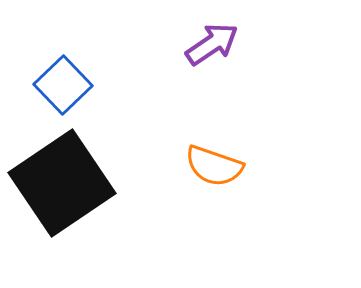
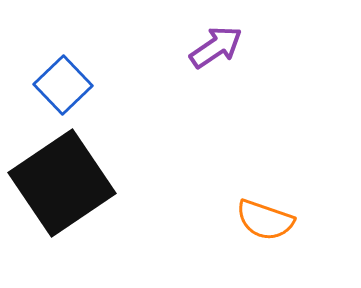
purple arrow: moved 4 px right, 3 px down
orange semicircle: moved 51 px right, 54 px down
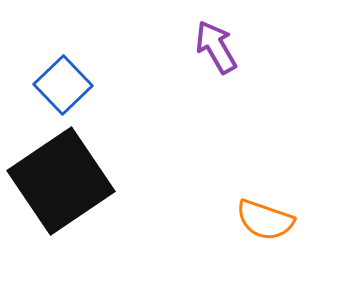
purple arrow: rotated 86 degrees counterclockwise
black square: moved 1 px left, 2 px up
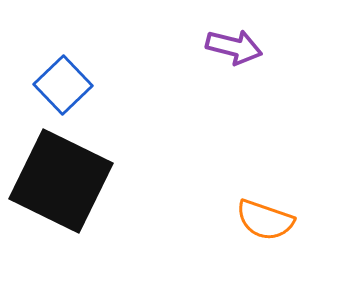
purple arrow: moved 18 px right; rotated 134 degrees clockwise
black square: rotated 30 degrees counterclockwise
